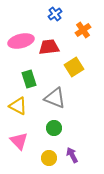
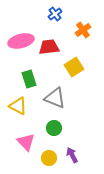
pink triangle: moved 7 px right, 1 px down
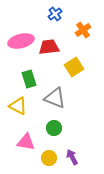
pink triangle: rotated 36 degrees counterclockwise
purple arrow: moved 2 px down
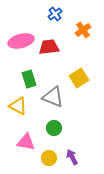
yellow square: moved 5 px right, 11 px down
gray triangle: moved 2 px left, 1 px up
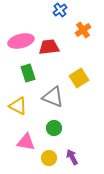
blue cross: moved 5 px right, 4 px up
green rectangle: moved 1 px left, 6 px up
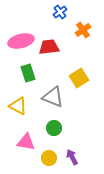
blue cross: moved 2 px down
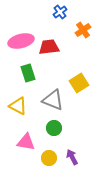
yellow square: moved 5 px down
gray triangle: moved 3 px down
